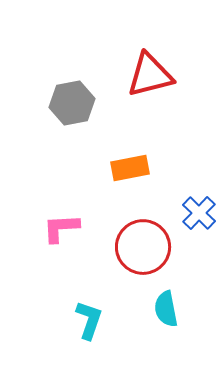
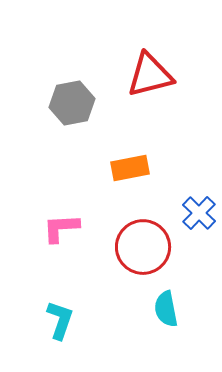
cyan L-shape: moved 29 px left
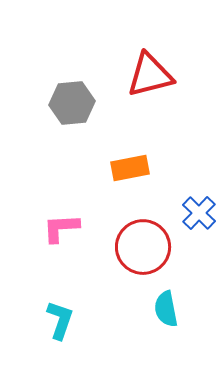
gray hexagon: rotated 6 degrees clockwise
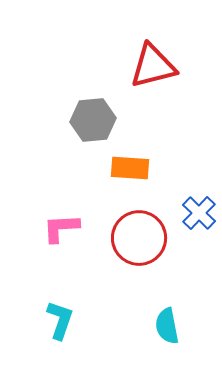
red triangle: moved 3 px right, 9 px up
gray hexagon: moved 21 px right, 17 px down
orange rectangle: rotated 15 degrees clockwise
red circle: moved 4 px left, 9 px up
cyan semicircle: moved 1 px right, 17 px down
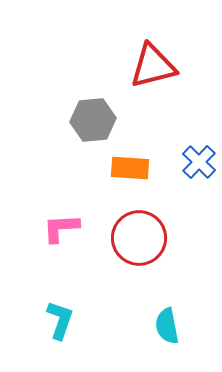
blue cross: moved 51 px up
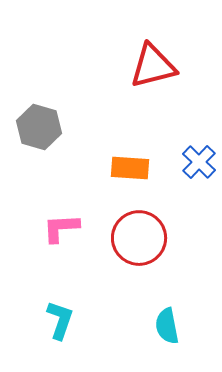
gray hexagon: moved 54 px left, 7 px down; rotated 21 degrees clockwise
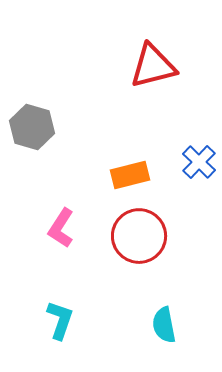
gray hexagon: moved 7 px left
orange rectangle: moved 7 px down; rotated 18 degrees counterclockwise
pink L-shape: rotated 54 degrees counterclockwise
red circle: moved 2 px up
cyan semicircle: moved 3 px left, 1 px up
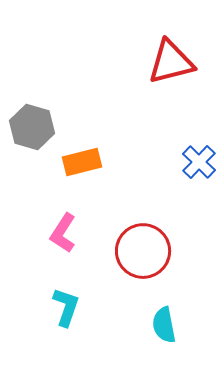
red triangle: moved 18 px right, 4 px up
orange rectangle: moved 48 px left, 13 px up
pink L-shape: moved 2 px right, 5 px down
red circle: moved 4 px right, 15 px down
cyan L-shape: moved 6 px right, 13 px up
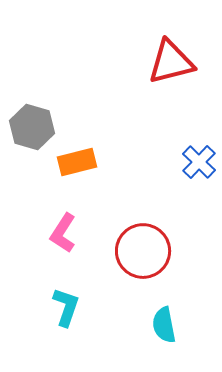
orange rectangle: moved 5 px left
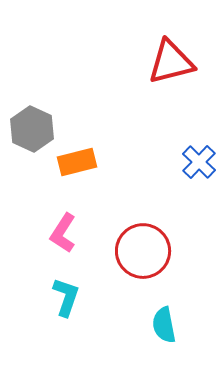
gray hexagon: moved 2 px down; rotated 9 degrees clockwise
cyan L-shape: moved 10 px up
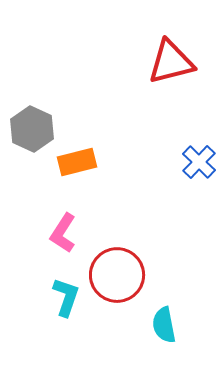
red circle: moved 26 px left, 24 px down
